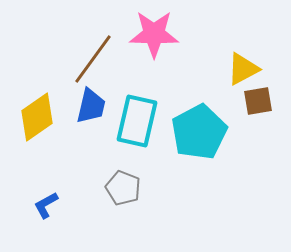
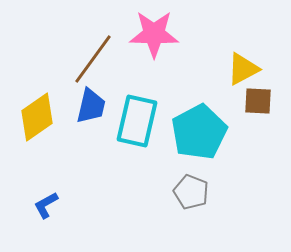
brown square: rotated 12 degrees clockwise
gray pentagon: moved 68 px right, 4 px down
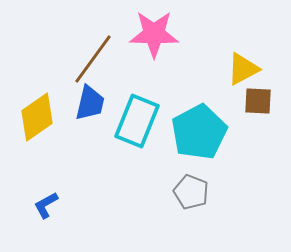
blue trapezoid: moved 1 px left, 3 px up
cyan rectangle: rotated 9 degrees clockwise
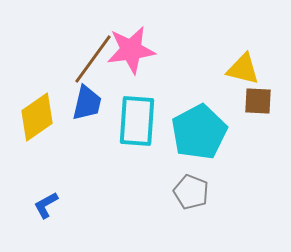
pink star: moved 23 px left, 16 px down; rotated 9 degrees counterclockwise
yellow triangle: rotated 42 degrees clockwise
blue trapezoid: moved 3 px left
cyan rectangle: rotated 18 degrees counterclockwise
